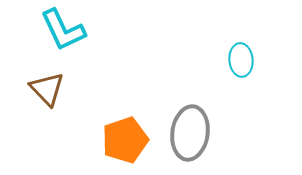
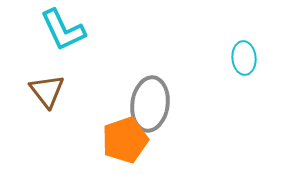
cyan ellipse: moved 3 px right, 2 px up
brown triangle: moved 2 px down; rotated 6 degrees clockwise
gray ellipse: moved 40 px left, 29 px up
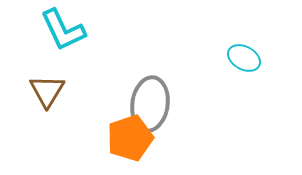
cyan ellipse: rotated 56 degrees counterclockwise
brown triangle: rotated 9 degrees clockwise
orange pentagon: moved 5 px right, 2 px up
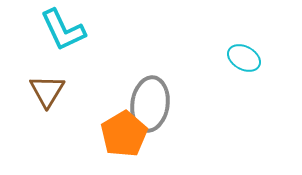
orange pentagon: moved 6 px left, 4 px up; rotated 12 degrees counterclockwise
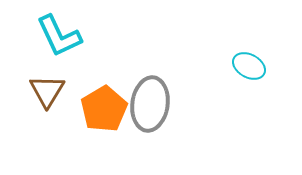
cyan L-shape: moved 4 px left, 6 px down
cyan ellipse: moved 5 px right, 8 px down
orange pentagon: moved 20 px left, 25 px up
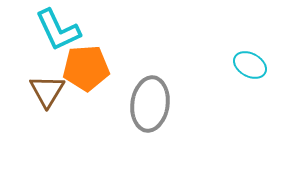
cyan L-shape: moved 1 px left, 6 px up
cyan ellipse: moved 1 px right, 1 px up
orange pentagon: moved 18 px left, 41 px up; rotated 27 degrees clockwise
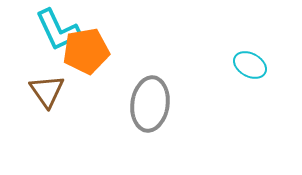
orange pentagon: moved 17 px up; rotated 6 degrees counterclockwise
brown triangle: rotated 6 degrees counterclockwise
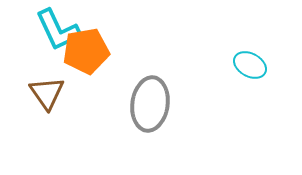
brown triangle: moved 2 px down
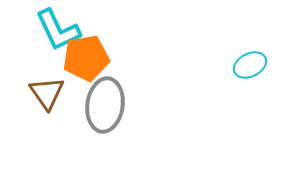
orange pentagon: moved 7 px down
cyan ellipse: rotated 56 degrees counterclockwise
gray ellipse: moved 45 px left, 1 px down
